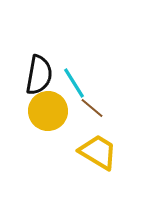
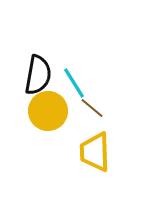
black semicircle: moved 1 px left
yellow trapezoid: moved 3 px left; rotated 123 degrees counterclockwise
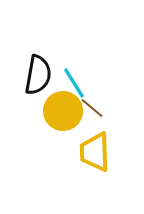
yellow circle: moved 15 px right
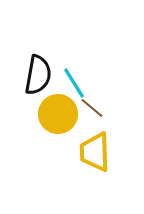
yellow circle: moved 5 px left, 3 px down
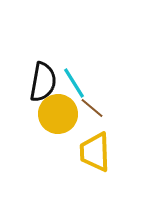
black semicircle: moved 5 px right, 7 px down
